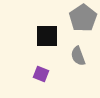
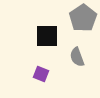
gray semicircle: moved 1 px left, 1 px down
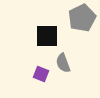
gray pentagon: moved 1 px left; rotated 8 degrees clockwise
gray semicircle: moved 14 px left, 6 px down
